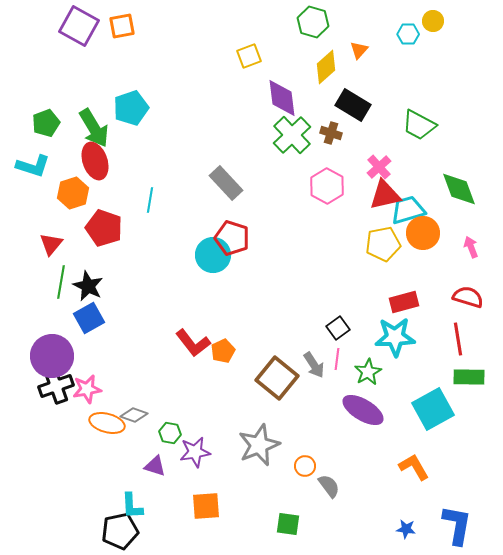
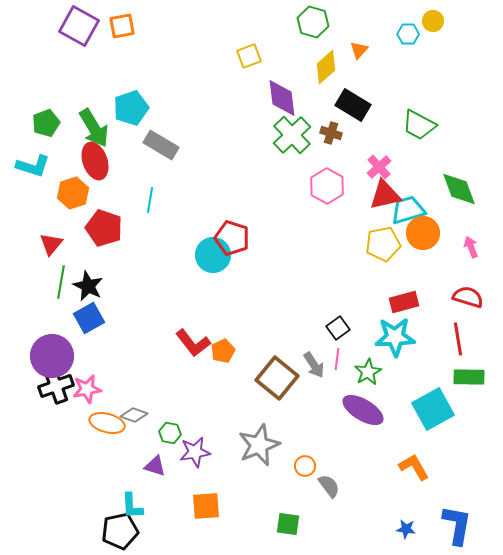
gray rectangle at (226, 183): moved 65 px left, 38 px up; rotated 16 degrees counterclockwise
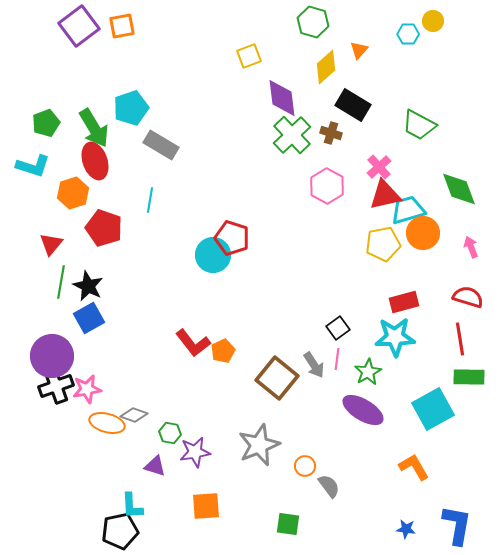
purple square at (79, 26): rotated 24 degrees clockwise
red line at (458, 339): moved 2 px right
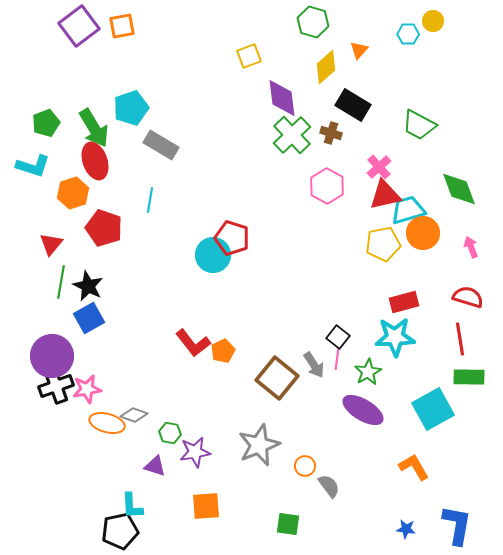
black square at (338, 328): moved 9 px down; rotated 15 degrees counterclockwise
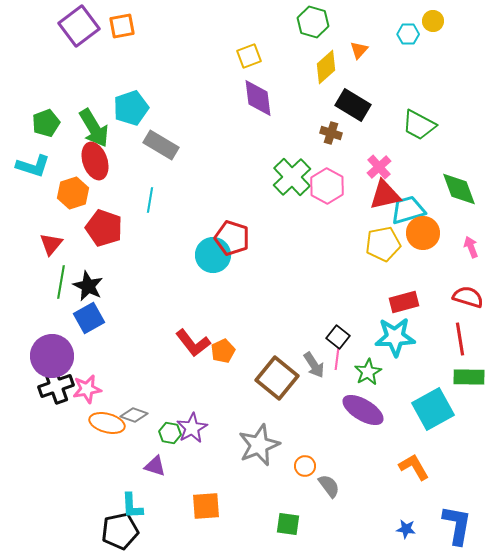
purple diamond at (282, 98): moved 24 px left
green cross at (292, 135): moved 42 px down
purple star at (195, 452): moved 3 px left, 24 px up; rotated 20 degrees counterclockwise
